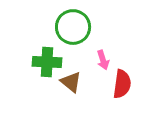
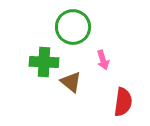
green cross: moved 3 px left
red semicircle: moved 1 px right, 18 px down
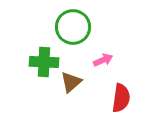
pink arrow: rotated 96 degrees counterclockwise
brown triangle: rotated 40 degrees clockwise
red semicircle: moved 2 px left, 4 px up
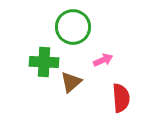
red semicircle: rotated 12 degrees counterclockwise
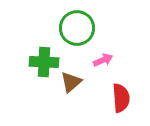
green circle: moved 4 px right, 1 px down
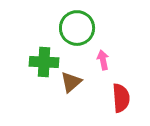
pink arrow: rotated 78 degrees counterclockwise
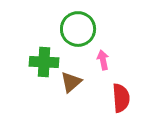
green circle: moved 1 px right, 1 px down
